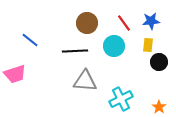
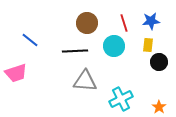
red line: rotated 18 degrees clockwise
pink trapezoid: moved 1 px right, 1 px up
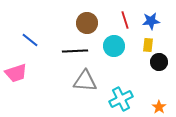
red line: moved 1 px right, 3 px up
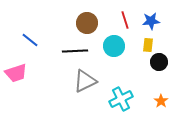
gray triangle: rotated 30 degrees counterclockwise
orange star: moved 2 px right, 6 px up
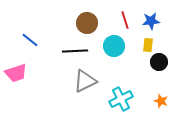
orange star: rotated 16 degrees counterclockwise
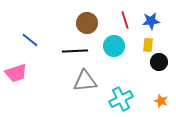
gray triangle: rotated 20 degrees clockwise
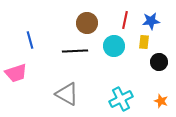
red line: rotated 30 degrees clockwise
blue line: rotated 36 degrees clockwise
yellow rectangle: moved 4 px left, 3 px up
gray triangle: moved 18 px left, 13 px down; rotated 35 degrees clockwise
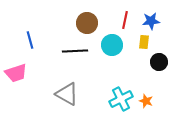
cyan circle: moved 2 px left, 1 px up
orange star: moved 15 px left
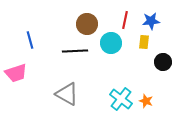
brown circle: moved 1 px down
cyan circle: moved 1 px left, 2 px up
black circle: moved 4 px right
cyan cross: rotated 25 degrees counterclockwise
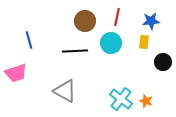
red line: moved 8 px left, 3 px up
brown circle: moved 2 px left, 3 px up
blue line: moved 1 px left
gray triangle: moved 2 px left, 3 px up
